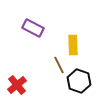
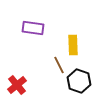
purple rectangle: rotated 20 degrees counterclockwise
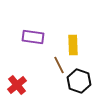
purple rectangle: moved 9 px down
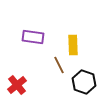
black hexagon: moved 5 px right, 1 px down
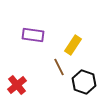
purple rectangle: moved 2 px up
yellow rectangle: rotated 36 degrees clockwise
brown line: moved 2 px down
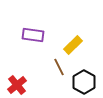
yellow rectangle: rotated 12 degrees clockwise
black hexagon: rotated 10 degrees clockwise
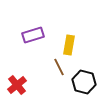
purple rectangle: rotated 25 degrees counterclockwise
yellow rectangle: moved 4 px left; rotated 36 degrees counterclockwise
black hexagon: rotated 15 degrees counterclockwise
